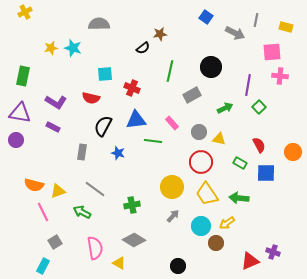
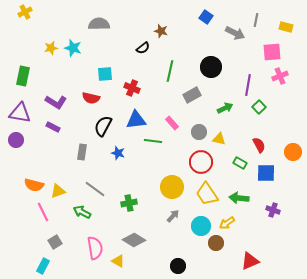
brown star at (160, 34): moved 1 px right, 3 px up; rotated 24 degrees clockwise
pink cross at (280, 76): rotated 28 degrees counterclockwise
green cross at (132, 205): moved 3 px left, 2 px up
purple cross at (273, 252): moved 42 px up
yellow triangle at (119, 263): moved 1 px left, 2 px up
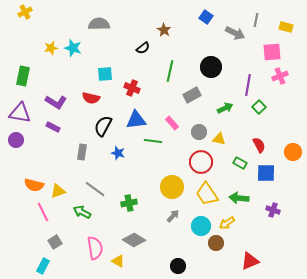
brown star at (161, 31): moved 3 px right, 1 px up; rotated 16 degrees clockwise
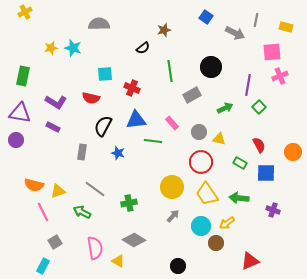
brown star at (164, 30): rotated 24 degrees clockwise
green line at (170, 71): rotated 20 degrees counterclockwise
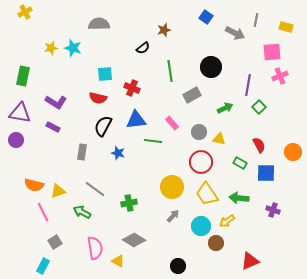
red semicircle at (91, 98): moved 7 px right
yellow arrow at (227, 223): moved 2 px up
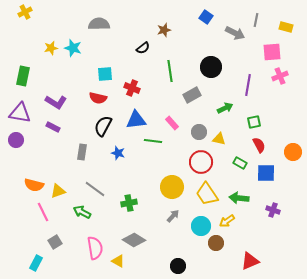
green square at (259, 107): moved 5 px left, 15 px down; rotated 32 degrees clockwise
cyan rectangle at (43, 266): moved 7 px left, 3 px up
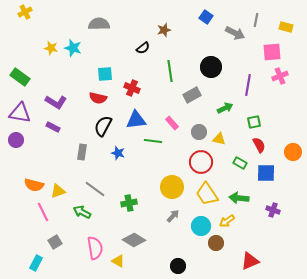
yellow star at (51, 48): rotated 24 degrees clockwise
green rectangle at (23, 76): moved 3 px left, 1 px down; rotated 66 degrees counterclockwise
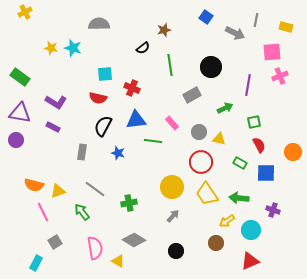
green line at (170, 71): moved 6 px up
green arrow at (82, 212): rotated 24 degrees clockwise
cyan circle at (201, 226): moved 50 px right, 4 px down
black circle at (178, 266): moved 2 px left, 15 px up
